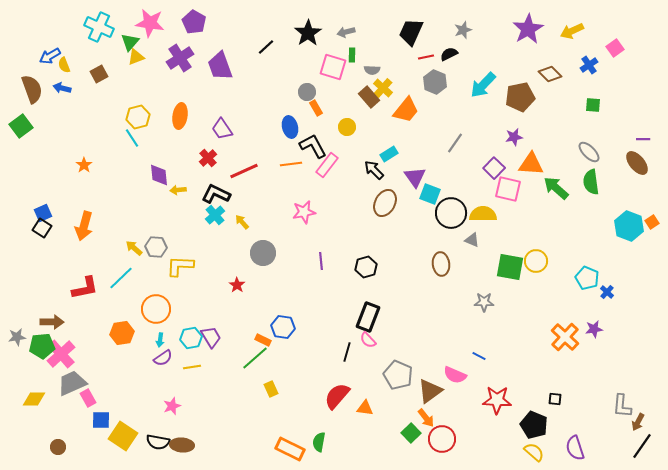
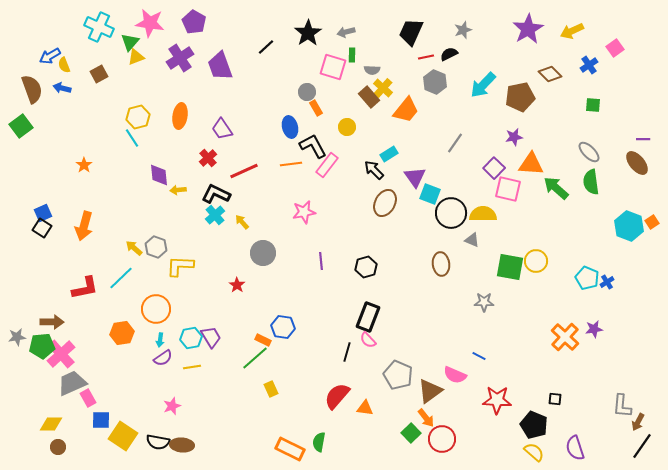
gray hexagon at (156, 247): rotated 15 degrees clockwise
blue cross at (607, 292): moved 10 px up; rotated 16 degrees clockwise
yellow diamond at (34, 399): moved 17 px right, 25 px down
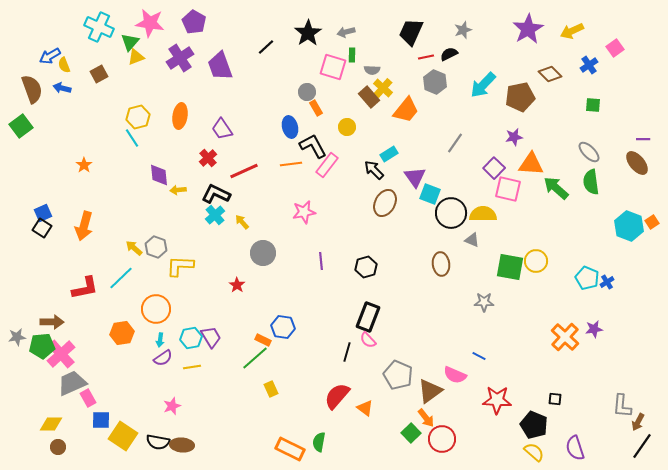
orange triangle at (365, 408): rotated 30 degrees clockwise
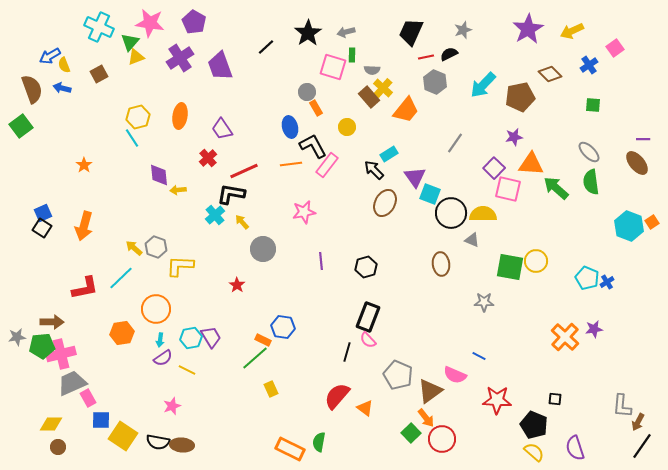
black L-shape at (216, 194): moved 15 px right; rotated 16 degrees counterclockwise
gray circle at (263, 253): moved 4 px up
pink cross at (61, 354): rotated 28 degrees clockwise
yellow line at (192, 367): moved 5 px left, 3 px down; rotated 36 degrees clockwise
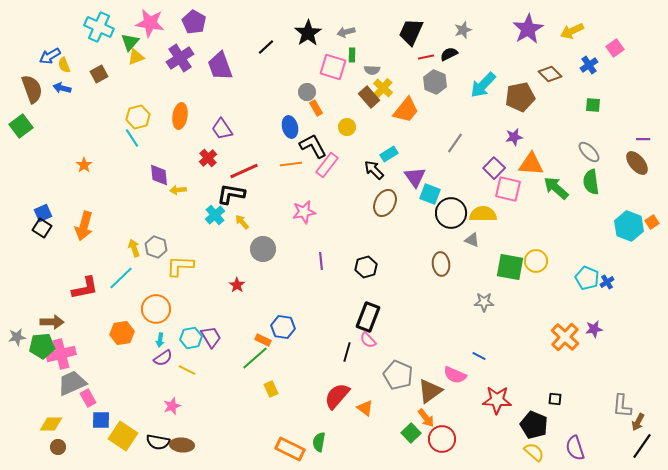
yellow arrow at (134, 248): rotated 30 degrees clockwise
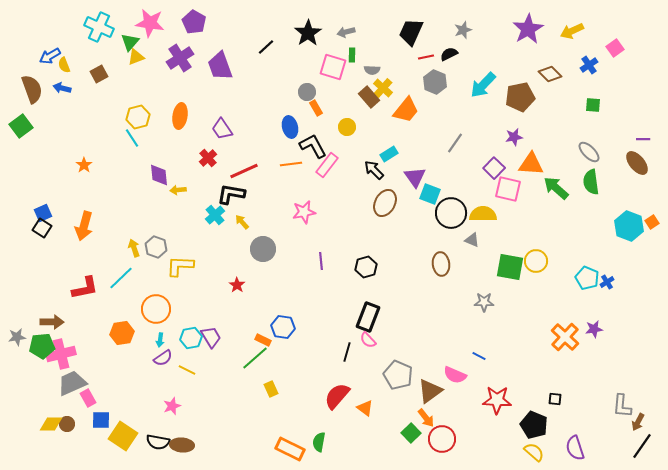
brown circle at (58, 447): moved 9 px right, 23 px up
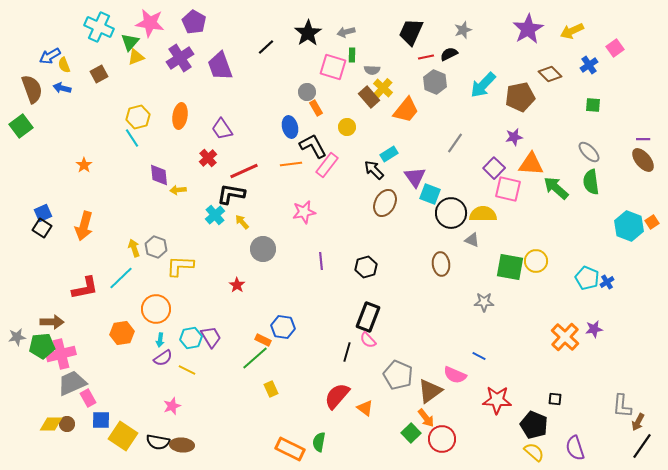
brown ellipse at (637, 163): moved 6 px right, 3 px up
